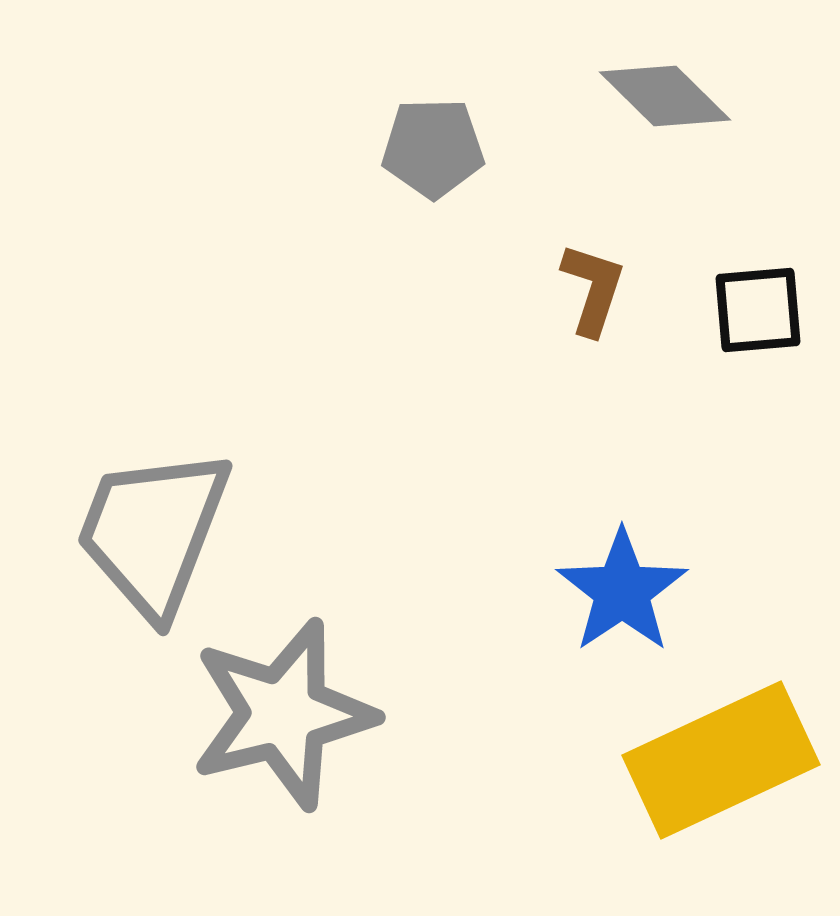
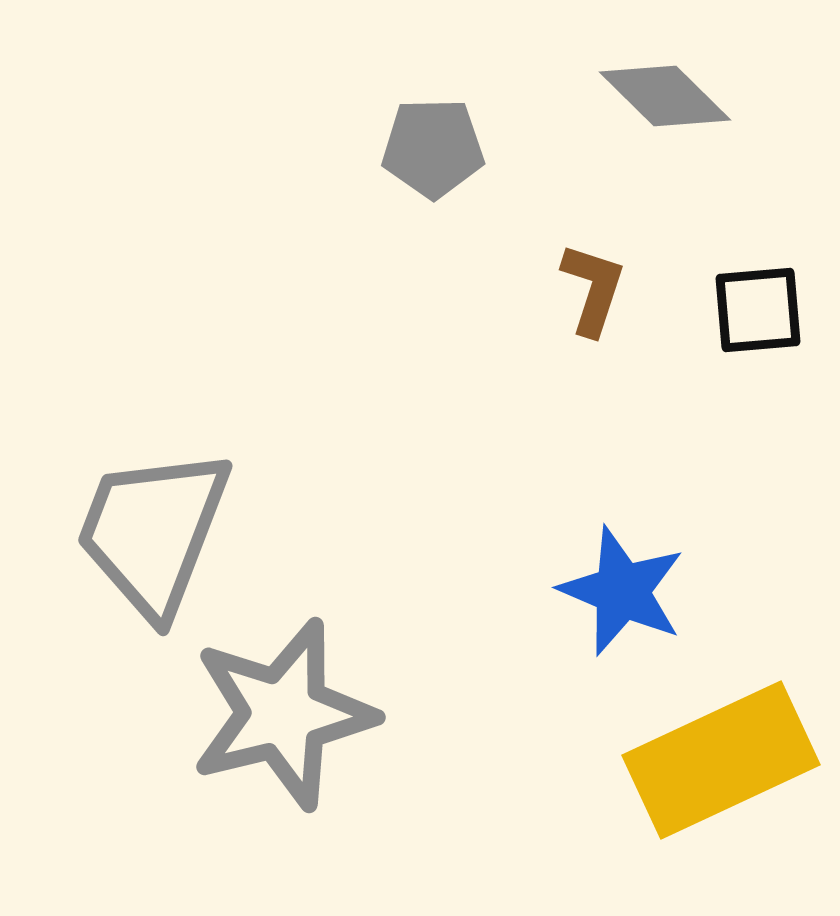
blue star: rotated 15 degrees counterclockwise
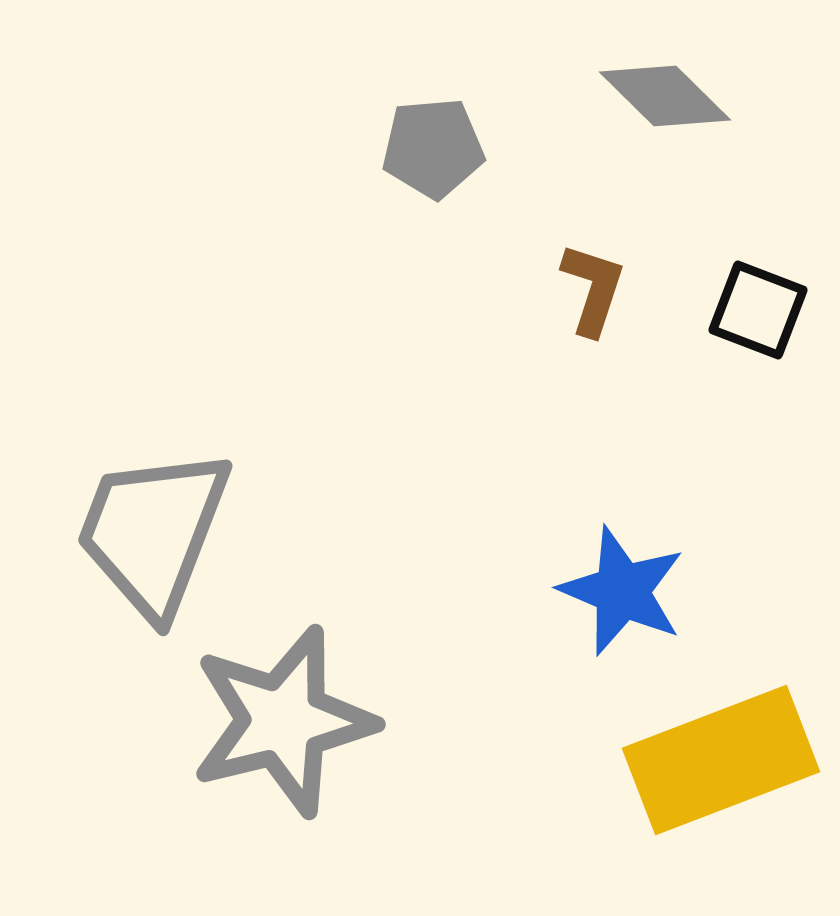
gray pentagon: rotated 4 degrees counterclockwise
black square: rotated 26 degrees clockwise
gray star: moved 7 px down
yellow rectangle: rotated 4 degrees clockwise
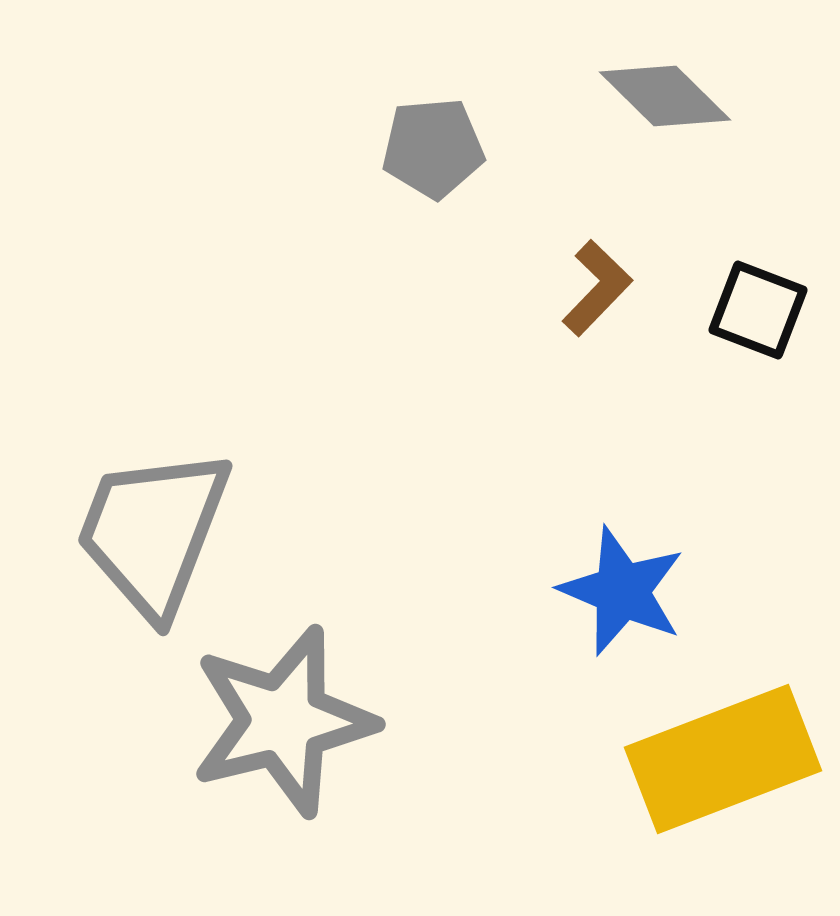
brown L-shape: moved 4 px right, 1 px up; rotated 26 degrees clockwise
yellow rectangle: moved 2 px right, 1 px up
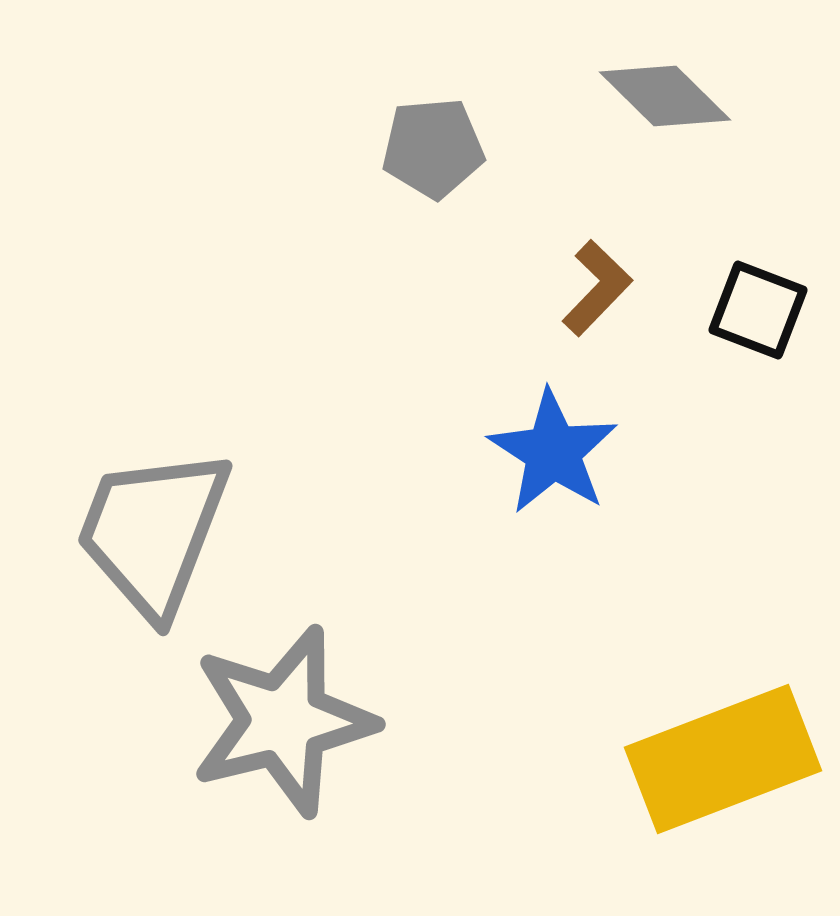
blue star: moved 69 px left, 139 px up; rotated 10 degrees clockwise
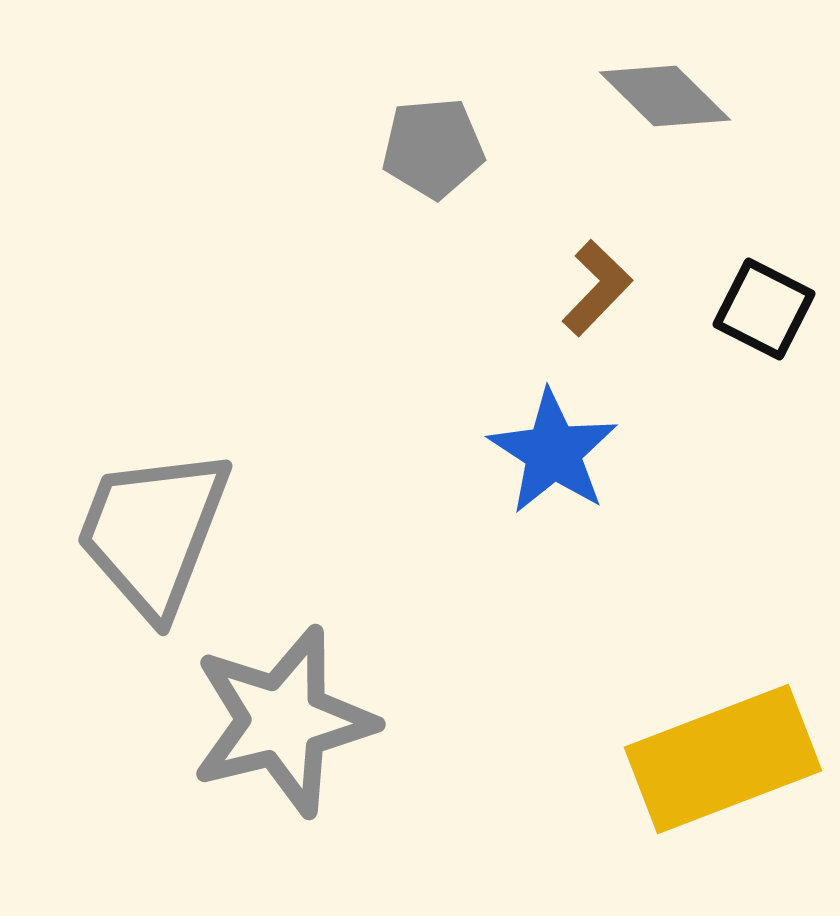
black square: moved 6 px right, 1 px up; rotated 6 degrees clockwise
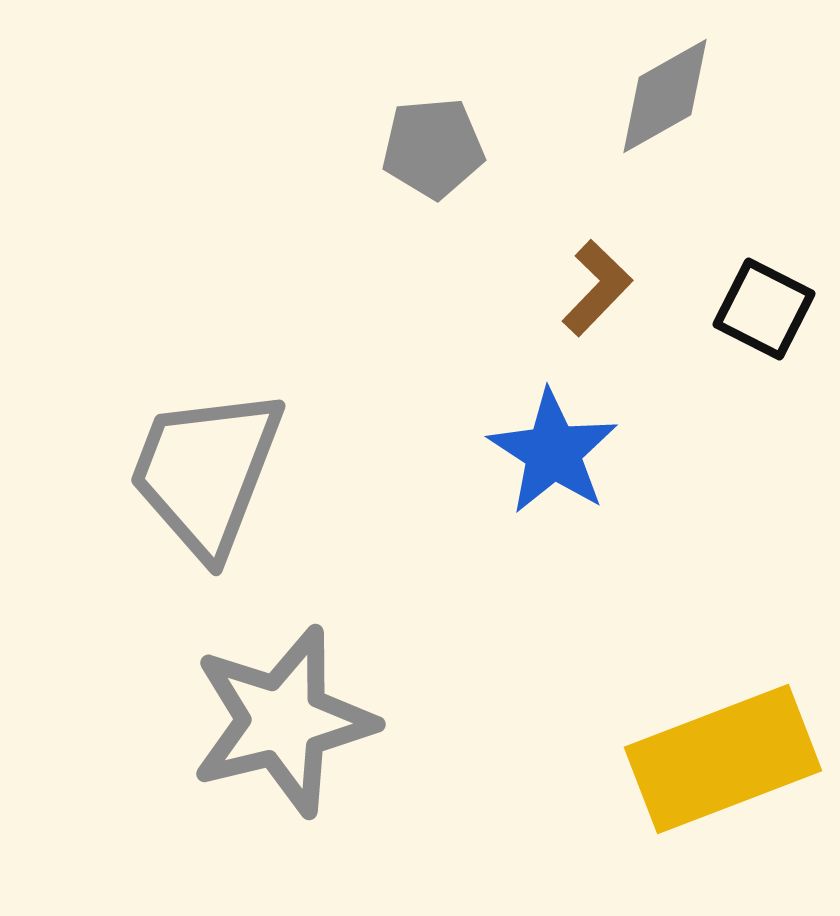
gray diamond: rotated 74 degrees counterclockwise
gray trapezoid: moved 53 px right, 60 px up
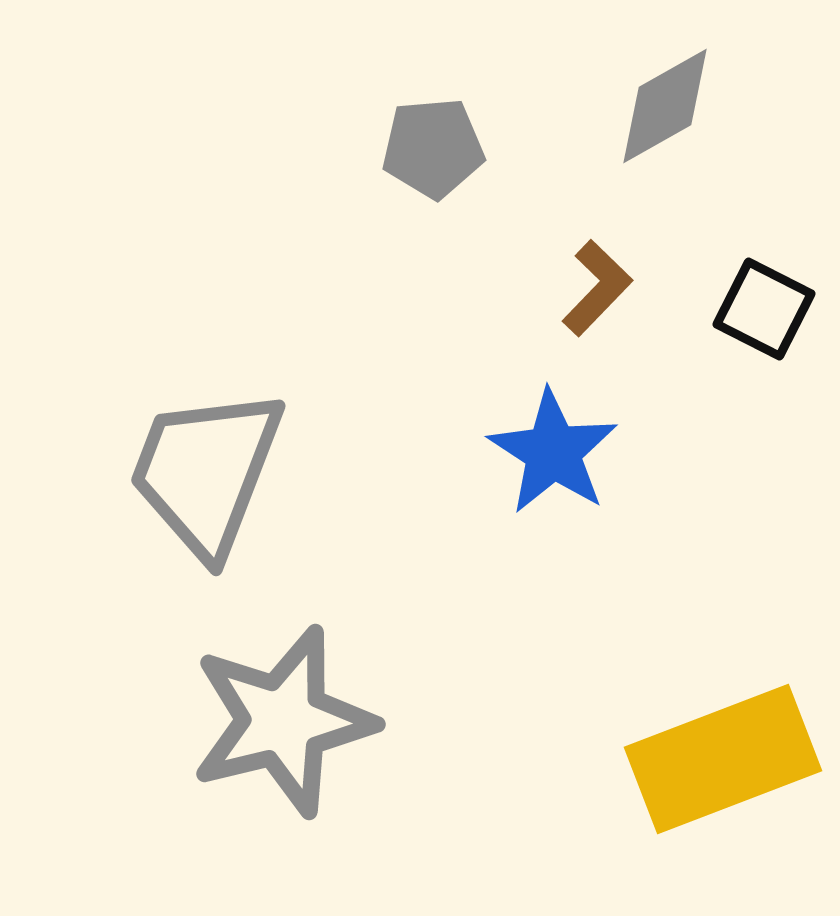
gray diamond: moved 10 px down
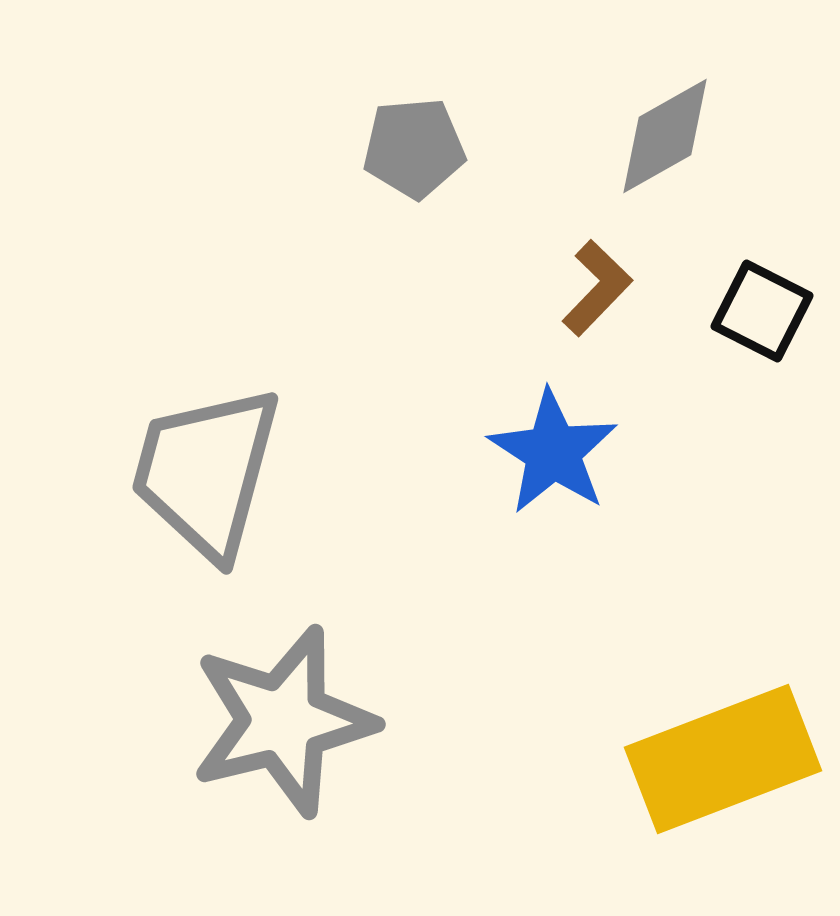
gray diamond: moved 30 px down
gray pentagon: moved 19 px left
black square: moved 2 px left, 2 px down
gray trapezoid: rotated 6 degrees counterclockwise
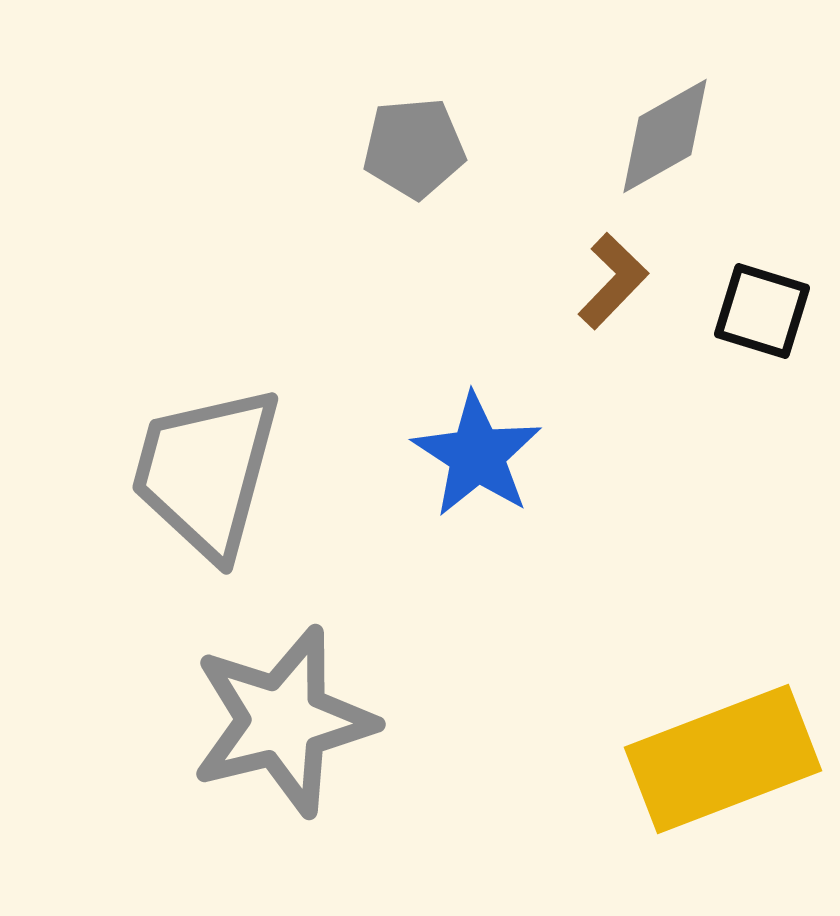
brown L-shape: moved 16 px right, 7 px up
black square: rotated 10 degrees counterclockwise
blue star: moved 76 px left, 3 px down
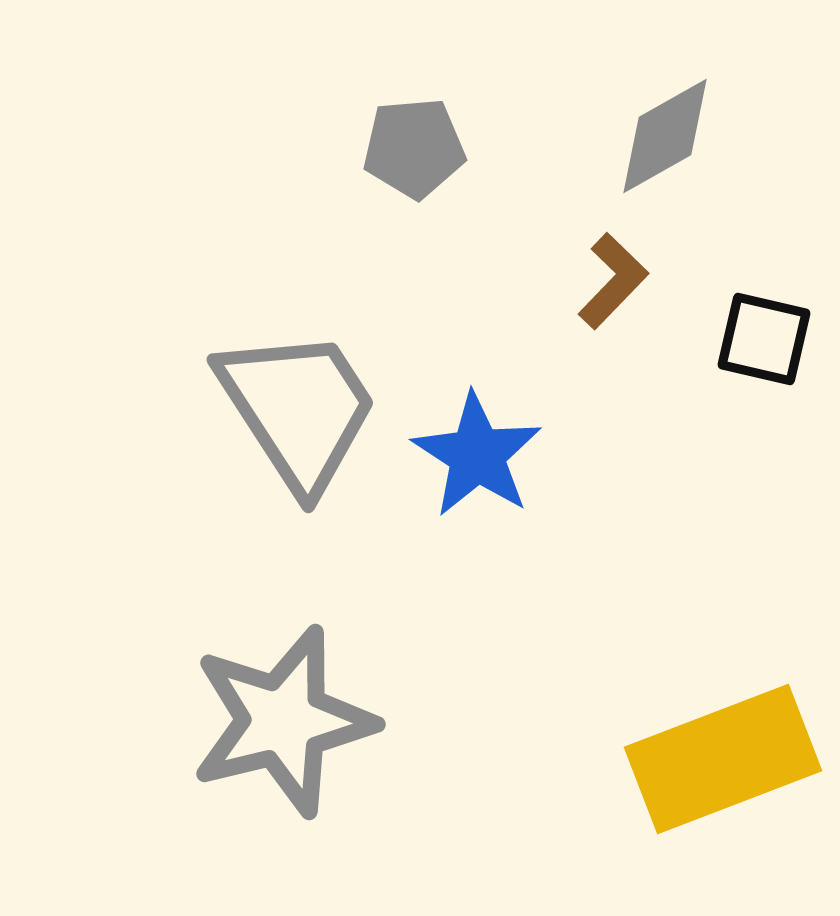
black square: moved 2 px right, 28 px down; rotated 4 degrees counterclockwise
gray trapezoid: moved 92 px right, 63 px up; rotated 132 degrees clockwise
